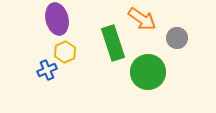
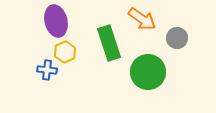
purple ellipse: moved 1 px left, 2 px down
green rectangle: moved 4 px left
blue cross: rotated 30 degrees clockwise
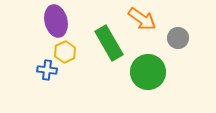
gray circle: moved 1 px right
green rectangle: rotated 12 degrees counterclockwise
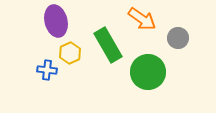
green rectangle: moved 1 px left, 2 px down
yellow hexagon: moved 5 px right, 1 px down
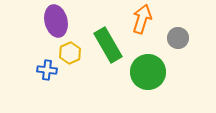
orange arrow: rotated 108 degrees counterclockwise
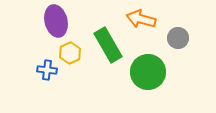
orange arrow: moved 1 px left; rotated 92 degrees counterclockwise
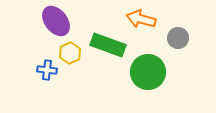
purple ellipse: rotated 24 degrees counterclockwise
green rectangle: rotated 40 degrees counterclockwise
